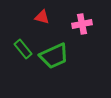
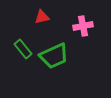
red triangle: rotated 28 degrees counterclockwise
pink cross: moved 1 px right, 2 px down
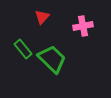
red triangle: rotated 35 degrees counterclockwise
green trapezoid: moved 2 px left, 3 px down; rotated 112 degrees counterclockwise
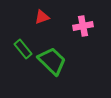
red triangle: rotated 28 degrees clockwise
green trapezoid: moved 2 px down
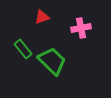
pink cross: moved 2 px left, 2 px down
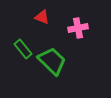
red triangle: rotated 42 degrees clockwise
pink cross: moved 3 px left
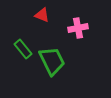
red triangle: moved 2 px up
green trapezoid: rotated 20 degrees clockwise
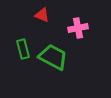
green rectangle: rotated 24 degrees clockwise
green trapezoid: moved 1 px right, 4 px up; rotated 36 degrees counterclockwise
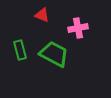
green rectangle: moved 3 px left, 1 px down
green trapezoid: moved 1 px right, 3 px up
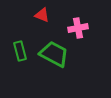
green rectangle: moved 1 px down
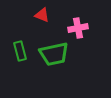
green trapezoid: rotated 140 degrees clockwise
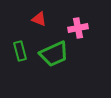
red triangle: moved 3 px left, 4 px down
green trapezoid: rotated 12 degrees counterclockwise
